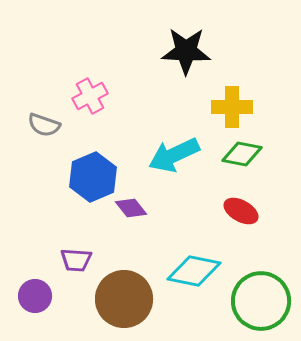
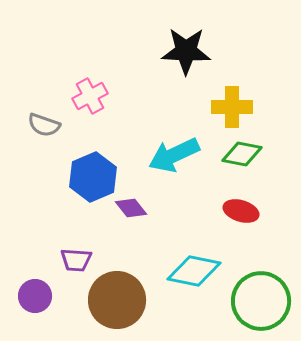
red ellipse: rotated 12 degrees counterclockwise
brown circle: moved 7 px left, 1 px down
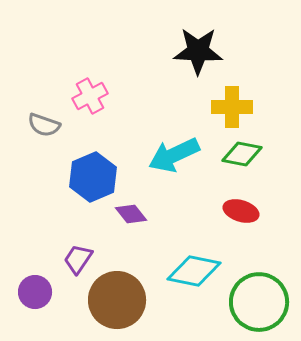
black star: moved 12 px right
purple diamond: moved 6 px down
purple trapezoid: moved 2 px right, 1 px up; rotated 120 degrees clockwise
purple circle: moved 4 px up
green circle: moved 2 px left, 1 px down
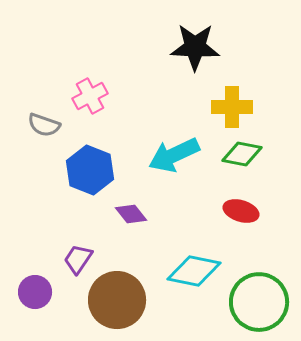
black star: moved 3 px left, 4 px up
blue hexagon: moved 3 px left, 7 px up; rotated 15 degrees counterclockwise
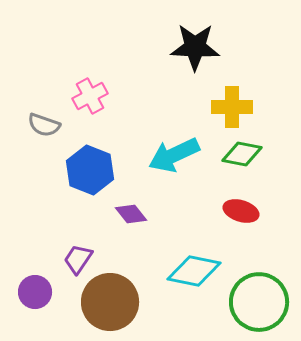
brown circle: moved 7 px left, 2 px down
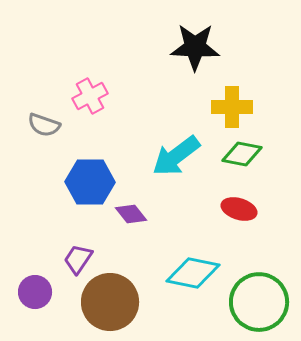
cyan arrow: moved 2 px right, 1 px down; rotated 12 degrees counterclockwise
blue hexagon: moved 12 px down; rotated 21 degrees counterclockwise
red ellipse: moved 2 px left, 2 px up
cyan diamond: moved 1 px left, 2 px down
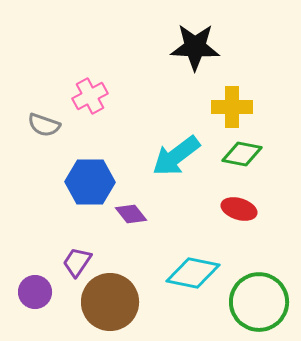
purple trapezoid: moved 1 px left, 3 px down
